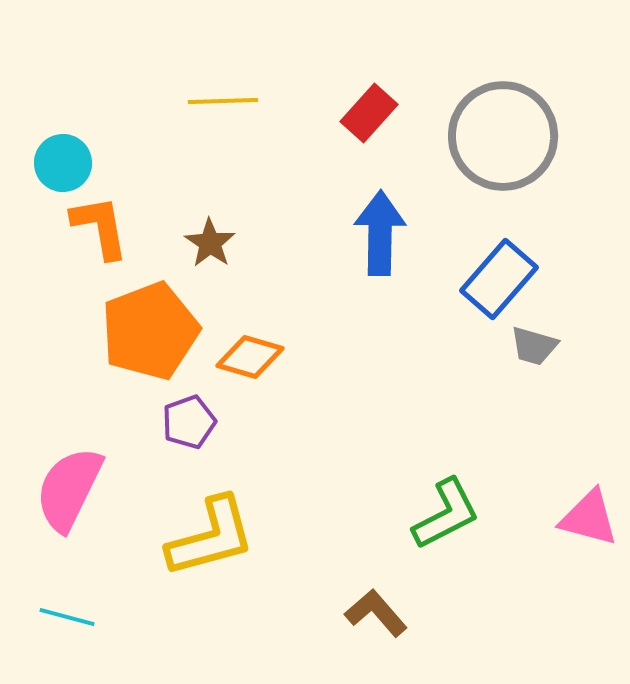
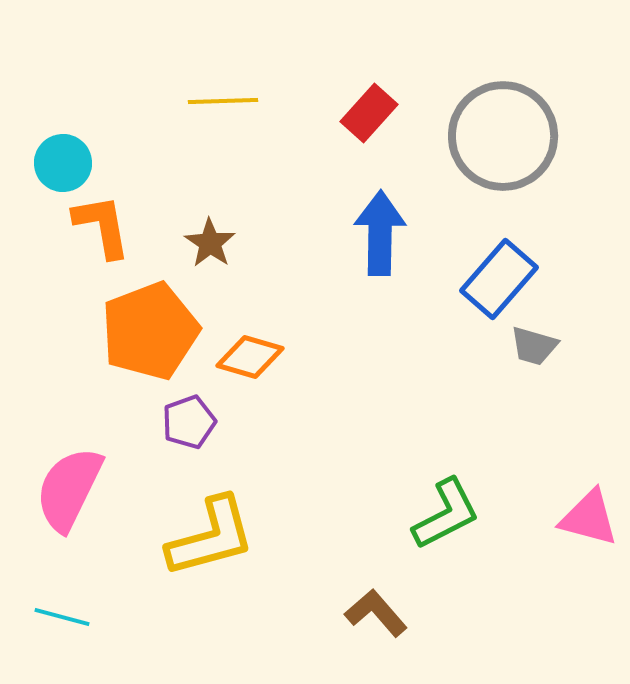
orange L-shape: moved 2 px right, 1 px up
cyan line: moved 5 px left
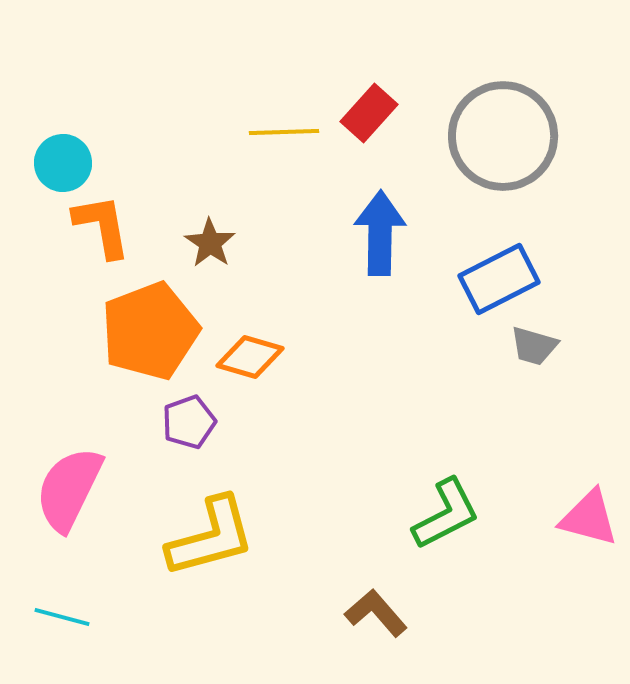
yellow line: moved 61 px right, 31 px down
blue rectangle: rotated 22 degrees clockwise
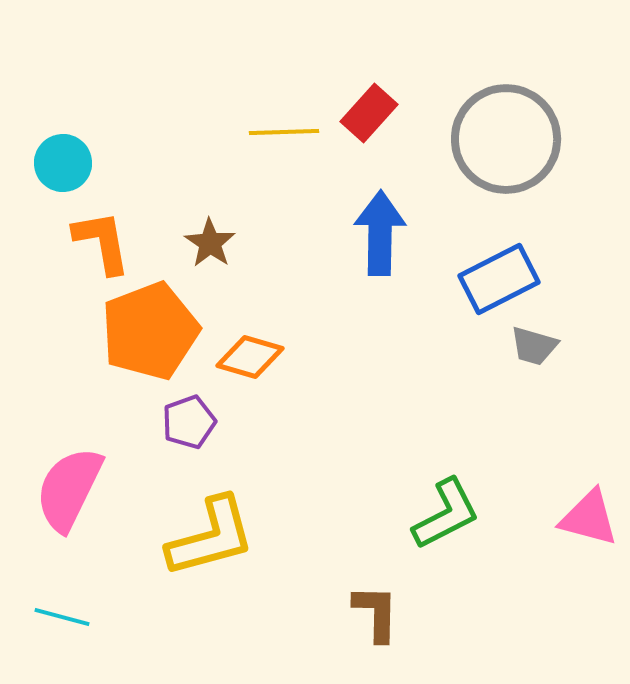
gray circle: moved 3 px right, 3 px down
orange L-shape: moved 16 px down
brown L-shape: rotated 42 degrees clockwise
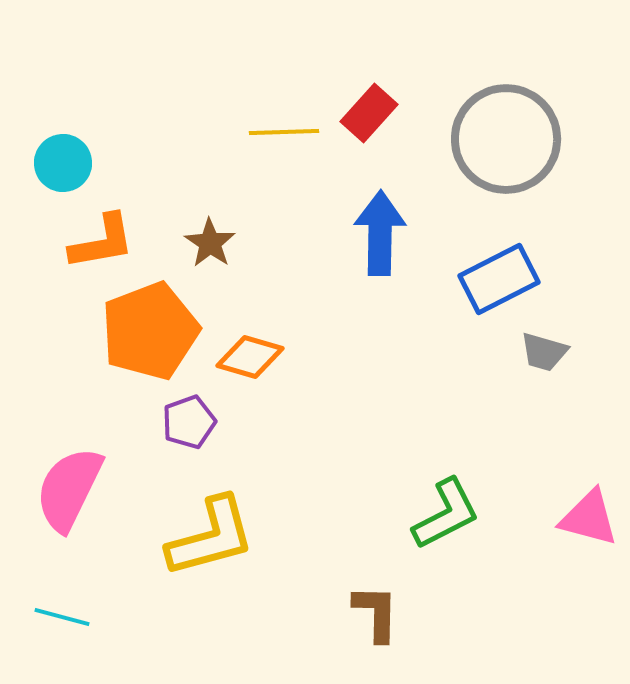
orange L-shape: rotated 90 degrees clockwise
gray trapezoid: moved 10 px right, 6 px down
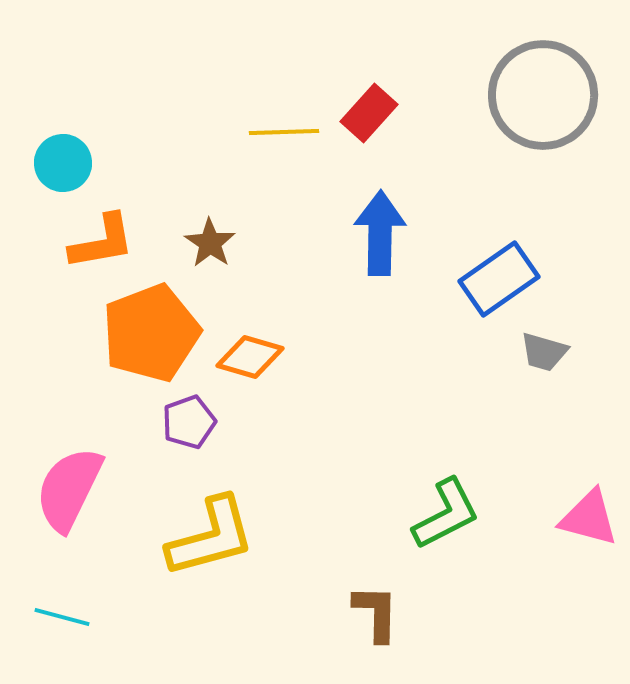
gray circle: moved 37 px right, 44 px up
blue rectangle: rotated 8 degrees counterclockwise
orange pentagon: moved 1 px right, 2 px down
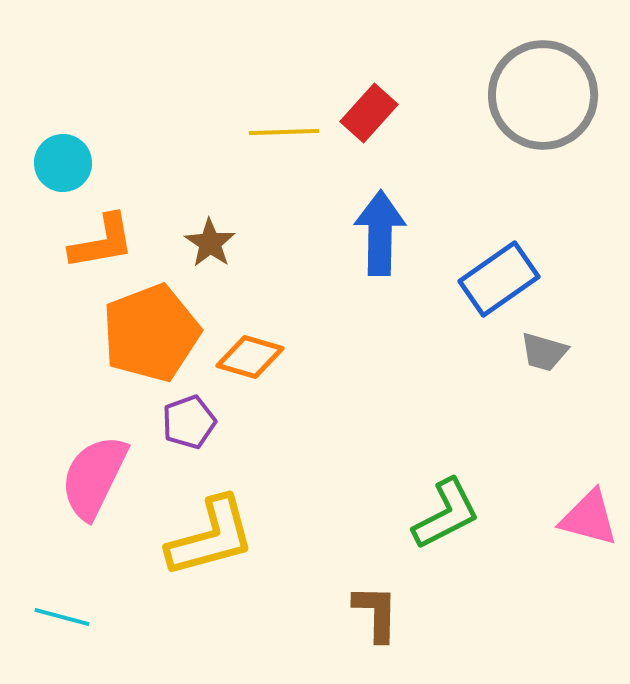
pink semicircle: moved 25 px right, 12 px up
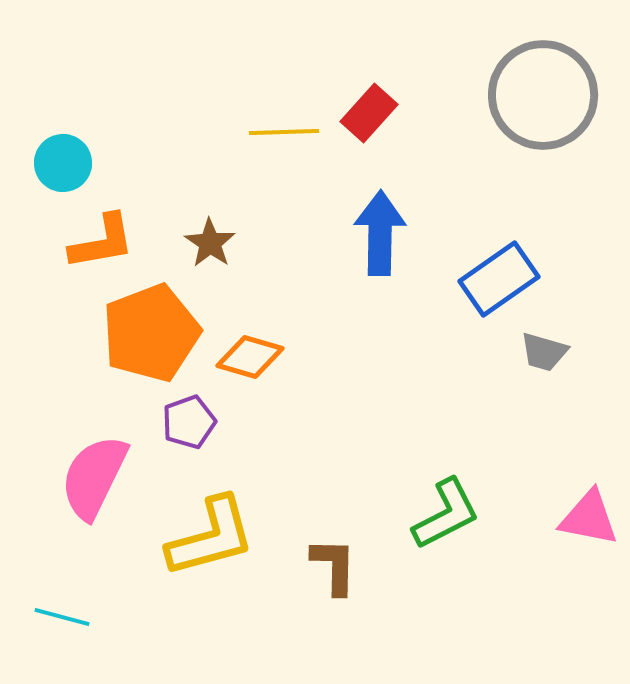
pink triangle: rotated 4 degrees counterclockwise
brown L-shape: moved 42 px left, 47 px up
